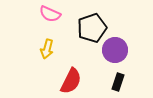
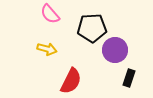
pink semicircle: rotated 25 degrees clockwise
black pentagon: rotated 16 degrees clockwise
yellow arrow: rotated 90 degrees counterclockwise
black rectangle: moved 11 px right, 4 px up
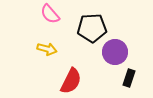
purple circle: moved 2 px down
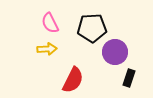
pink semicircle: moved 9 px down; rotated 15 degrees clockwise
yellow arrow: rotated 18 degrees counterclockwise
red semicircle: moved 2 px right, 1 px up
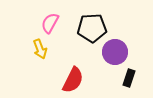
pink semicircle: rotated 55 degrees clockwise
yellow arrow: moved 7 px left; rotated 72 degrees clockwise
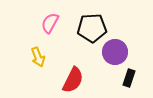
yellow arrow: moved 2 px left, 8 px down
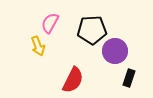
black pentagon: moved 2 px down
purple circle: moved 1 px up
yellow arrow: moved 11 px up
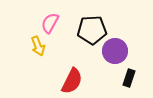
red semicircle: moved 1 px left, 1 px down
